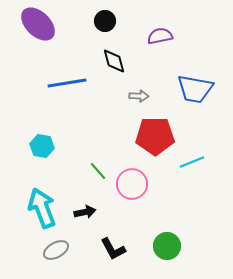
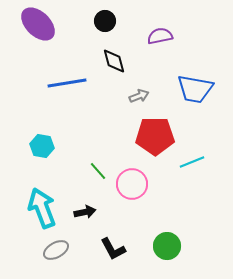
gray arrow: rotated 24 degrees counterclockwise
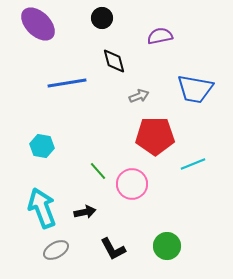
black circle: moved 3 px left, 3 px up
cyan line: moved 1 px right, 2 px down
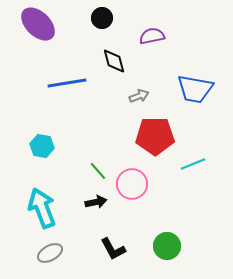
purple semicircle: moved 8 px left
black arrow: moved 11 px right, 10 px up
gray ellipse: moved 6 px left, 3 px down
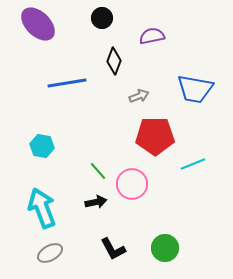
black diamond: rotated 36 degrees clockwise
green circle: moved 2 px left, 2 px down
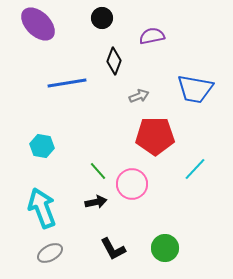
cyan line: moved 2 px right, 5 px down; rotated 25 degrees counterclockwise
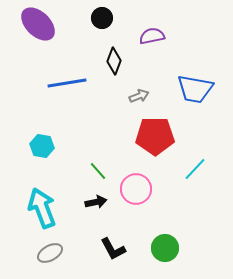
pink circle: moved 4 px right, 5 px down
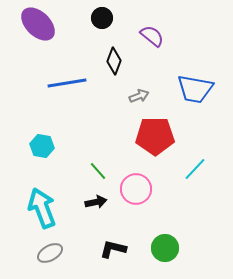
purple semicircle: rotated 50 degrees clockwise
black L-shape: rotated 132 degrees clockwise
